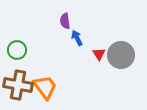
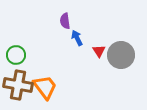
green circle: moved 1 px left, 5 px down
red triangle: moved 3 px up
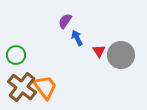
purple semicircle: rotated 42 degrees clockwise
brown cross: moved 4 px right, 2 px down; rotated 28 degrees clockwise
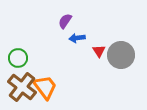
blue arrow: rotated 70 degrees counterclockwise
green circle: moved 2 px right, 3 px down
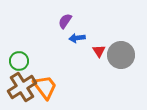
green circle: moved 1 px right, 3 px down
brown cross: rotated 20 degrees clockwise
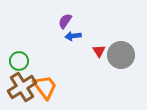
blue arrow: moved 4 px left, 2 px up
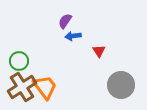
gray circle: moved 30 px down
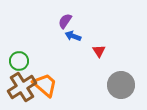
blue arrow: rotated 28 degrees clockwise
orange trapezoid: moved 2 px up; rotated 12 degrees counterclockwise
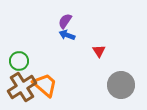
blue arrow: moved 6 px left, 1 px up
